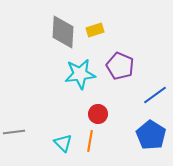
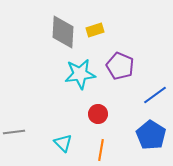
orange line: moved 11 px right, 9 px down
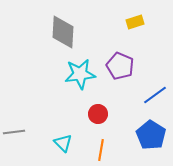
yellow rectangle: moved 40 px right, 8 px up
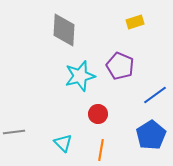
gray diamond: moved 1 px right, 2 px up
cyan star: moved 2 px down; rotated 8 degrees counterclockwise
blue pentagon: rotated 8 degrees clockwise
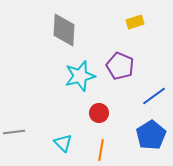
blue line: moved 1 px left, 1 px down
red circle: moved 1 px right, 1 px up
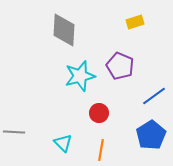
gray line: rotated 10 degrees clockwise
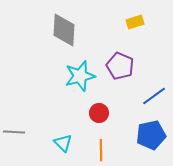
blue pentagon: rotated 20 degrees clockwise
orange line: rotated 10 degrees counterclockwise
